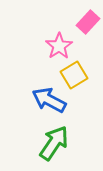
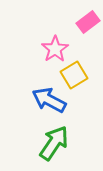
pink rectangle: rotated 10 degrees clockwise
pink star: moved 4 px left, 3 px down
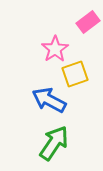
yellow square: moved 1 px right, 1 px up; rotated 12 degrees clockwise
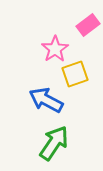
pink rectangle: moved 3 px down
blue arrow: moved 3 px left
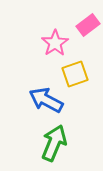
pink star: moved 6 px up
green arrow: rotated 12 degrees counterclockwise
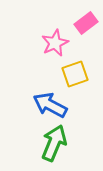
pink rectangle: moved 2 px left, 2 px up
pink star: rotated 8 degrees clockwise
blue arrow: moved 4 px right, 5 px down
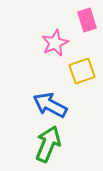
pink rectangle: moved 1 px right, 3 px up; rotated 70 degrees counterclockwise
yellow square: moved 7 px right, 3 px up
green arrow: moved 6 px left, 1 px down
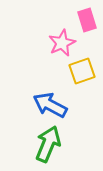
pink star: moved 7 px right
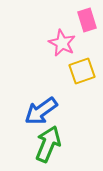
pink star: rotated 20 degrees counterclockwise
blue arrow: moved 9 px left, 6 px down; rotated 64 degrees counterclockwise
